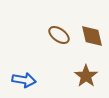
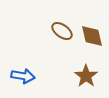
brown ellipse: moved 3 px right, 4 px up
blue arrow: moved 1 px left, 4 px up
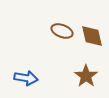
brown ellipse: rotated 15 degrees counterclockwise
blue arrow: moved 3 px right, 2 px down
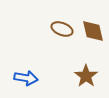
brown ellipse: moved 2 px up
brown diamond: moved 1 px right, 5 px up
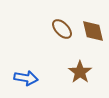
brown ellipse: rotated 25 degrees clockwise
brown star: moved 6 px left, 4 px up
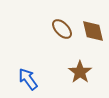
blue arrow: moved 2 px right, 1 px down; rotated 135 degrees counterclockwise
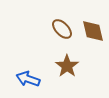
brown star: moved 13 px left, 6 px up
blue arrow: rotated 35 degrees counterclockwise
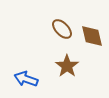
brown diamond: moved 1 px left, 5 px down
blue arrow: moved 2 px left
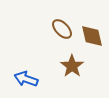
brown star: moved 5 px right
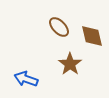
brown ellipse: moved 3 px left, 2 px up
brown star: moved 2 px left, 2 px up
